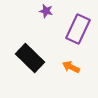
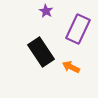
purple star: rotated 16 degrees clockwise
black rectangle: moved 11 px right, 6 px up; rotated 12 degrees clockwise
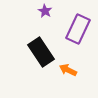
purple star: moved 1 px left
orange arrow: moved 3 px left, 3 px down
